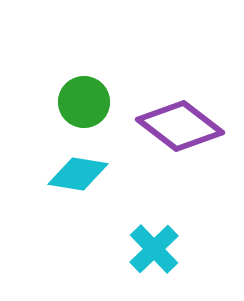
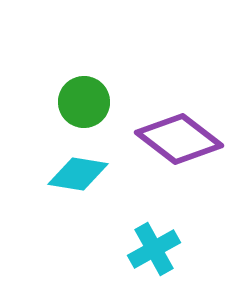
purple diamond: moved 1 px left, 13 px down
cyan cross: rotated 15 degrees clockwise
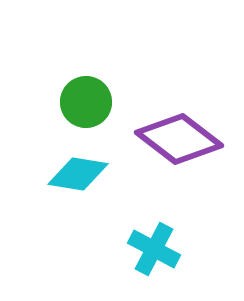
green circle: moved 2 px right
cyan cross: rotated 33 degrees counterclockwise
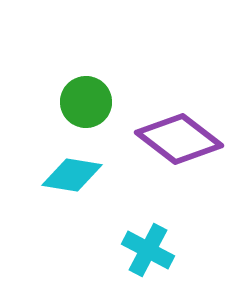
cyan diamond: moved 6 px left, 1 px down
cyan cross: moved 6 px left, 1 px down
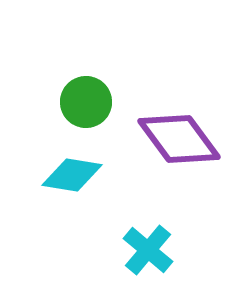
purple diamond: rotated 16 degrees clockwise
cyan cross: rotated 12 degrees clockwise
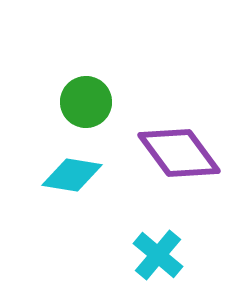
purple diamond: moved 14 px down
cyan cross: moved 10 px right, 5 px down
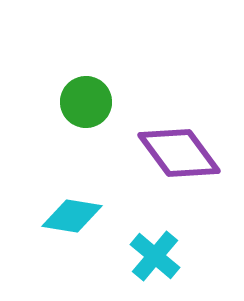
cyan diamond: moved 41 px down
cyan cross: moved 3 px left, 1 px down
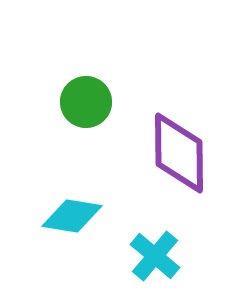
purple diamond: rotated 36 degrees clockwise
